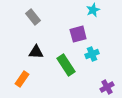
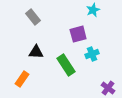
purple cross: moved 1 px right, 1 px down; rotated 24 degrees counterclockwise
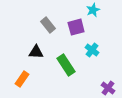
gray rectangle: moved 15 px right, 8 px down
purple square: moved 2 px left, 7 px up
cyan cross: moved 4 px up; rotated 32 degrees counterclockwise
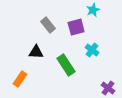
orange rectangle: moved 2 px left
